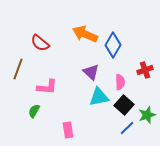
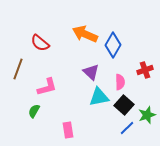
pink L-shape: rotated 20 degrees counterclockwise
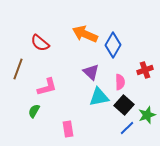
pink rectangle: moved 1 px up
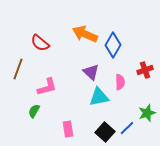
black square: moved 19 px left, 27 px down
green star: moved 2 px up
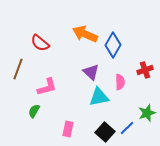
pink rectangle: rotated 21 degrees clockwise
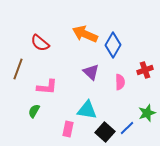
pink L-shape: rotated 20 degrees clockwise
cyan triangle: moved 12 px left, 13 px down; rotated 20 degrees clockwise
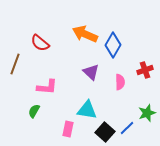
brown line: moved 3 px left, 5 px up
